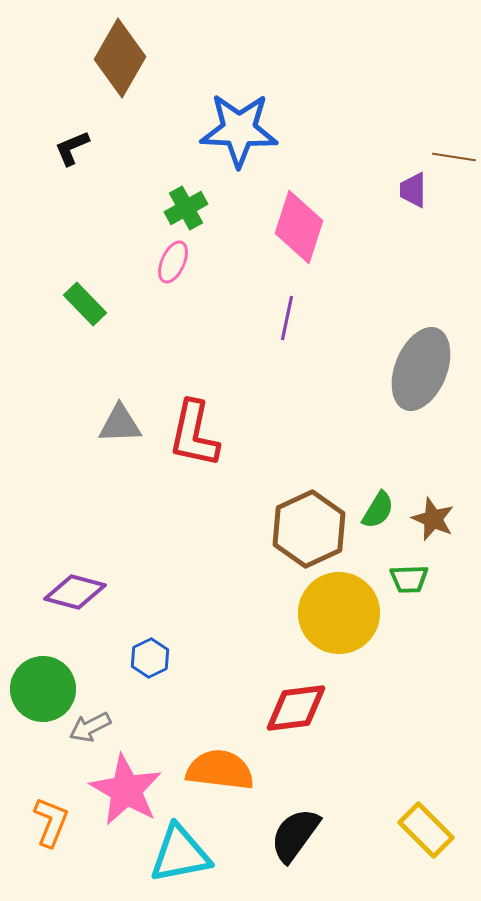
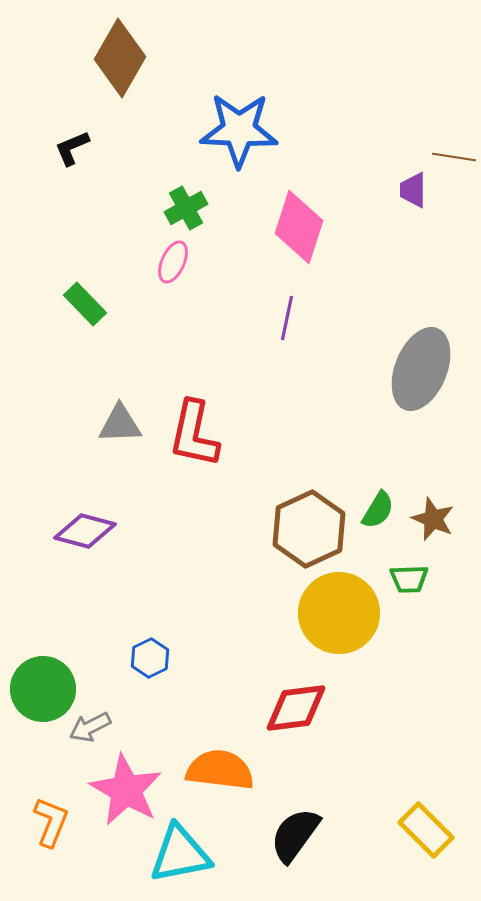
purple diamond: moved 10 px right, 61 px up
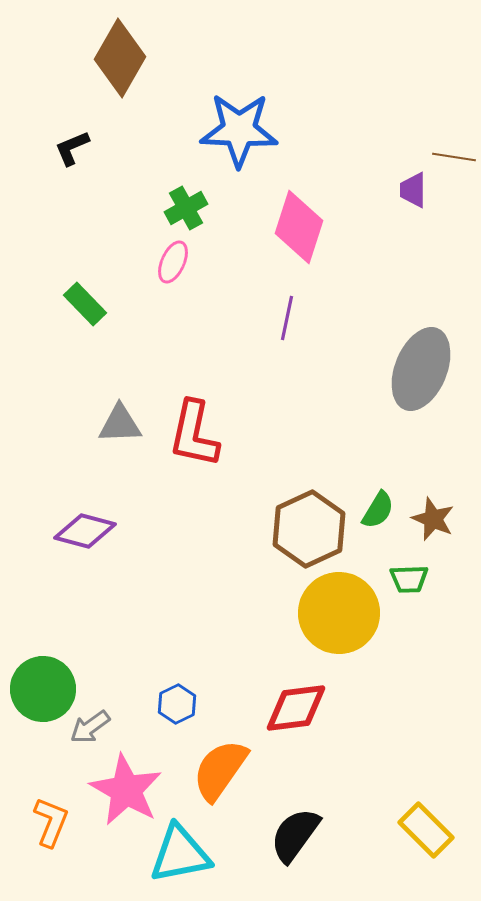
blue hexagon: moved 27 px right, 46 px down
gray arrow: rotated 9 degrees counterclockwise
orange semicircle: rotated 62 degrees counterclockwise
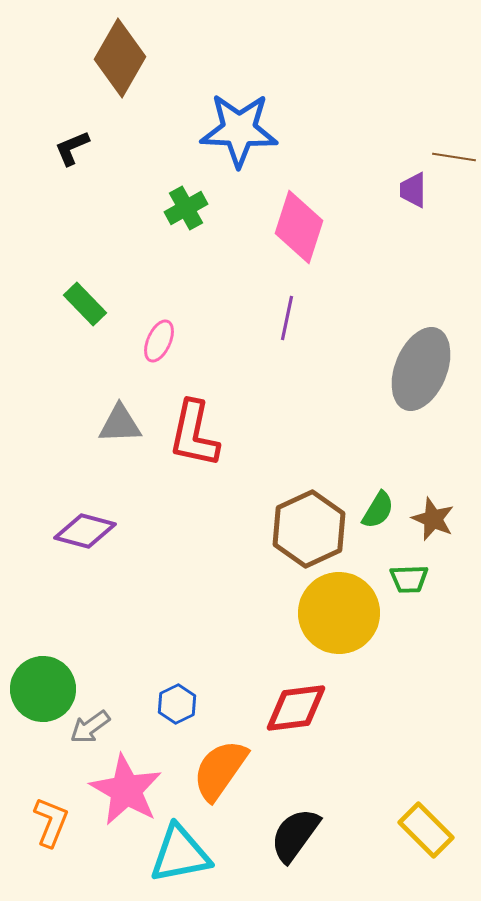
pink ellipse: moved 14 px left, 79 px down
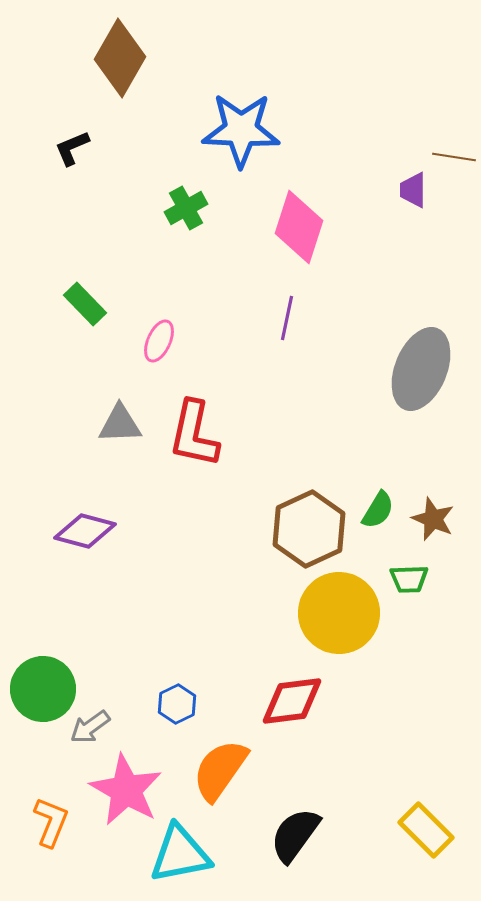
blue star: moved 2 px right
red diamond: moved 4 px left, 7 px up
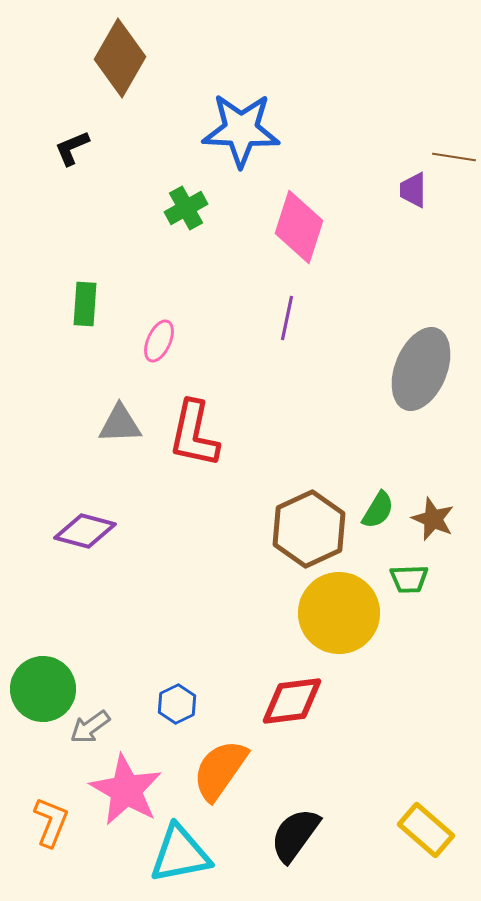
green rectangle: rotated 48 degrees clockwise
yellow rectangle: rotated 4 degrees counterclockwise
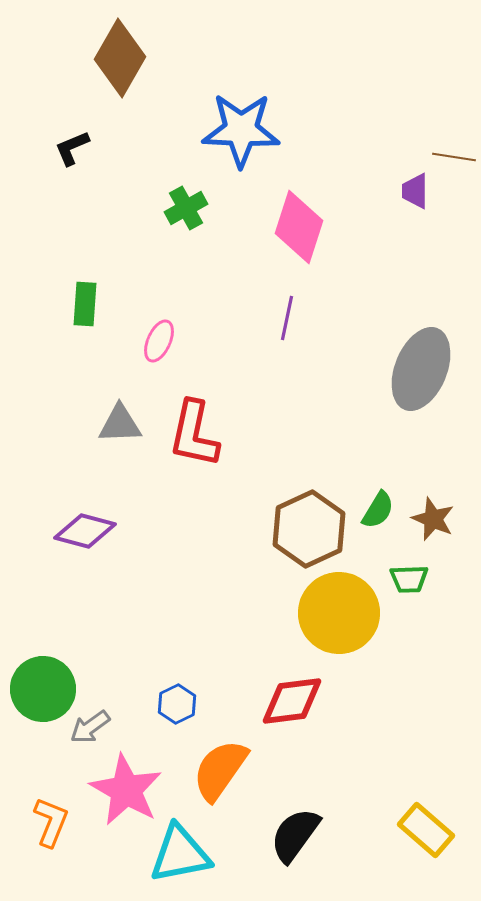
purple trapezoid: moved 2 px right, 1 px down
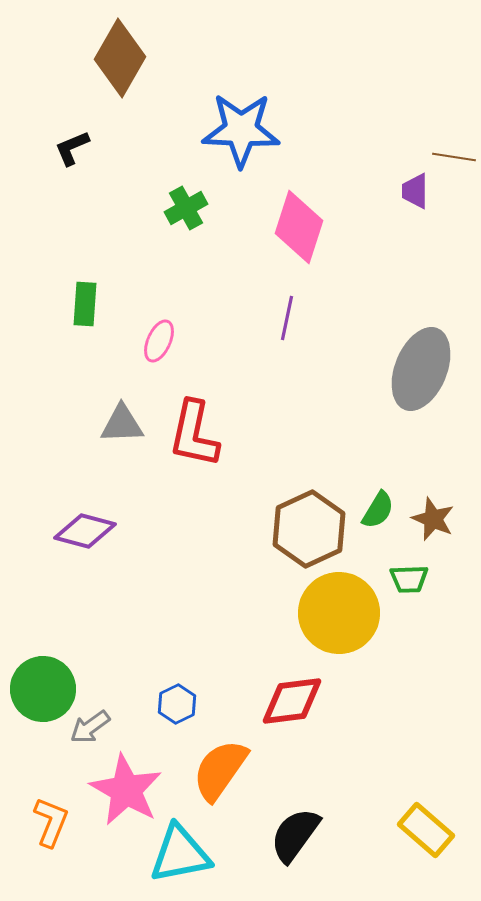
gray triangle: moved 2 px right
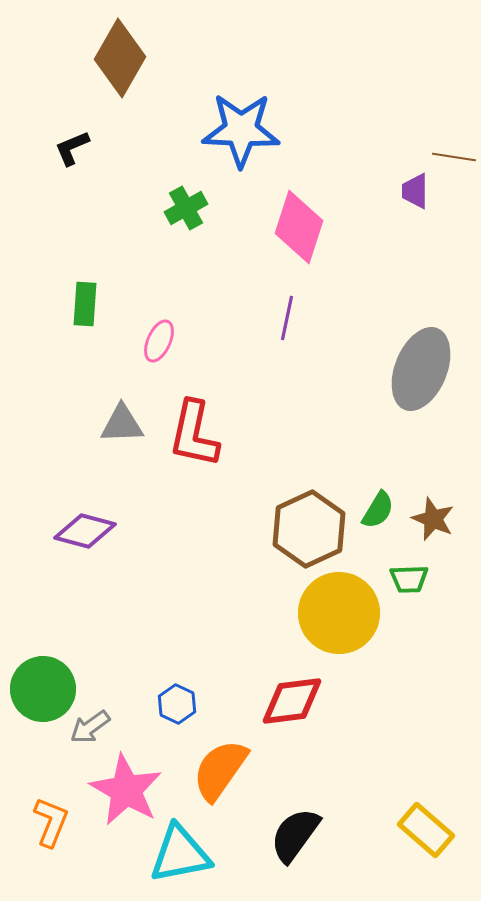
blue hexagon: rotated 9 degrees counterclockwise
